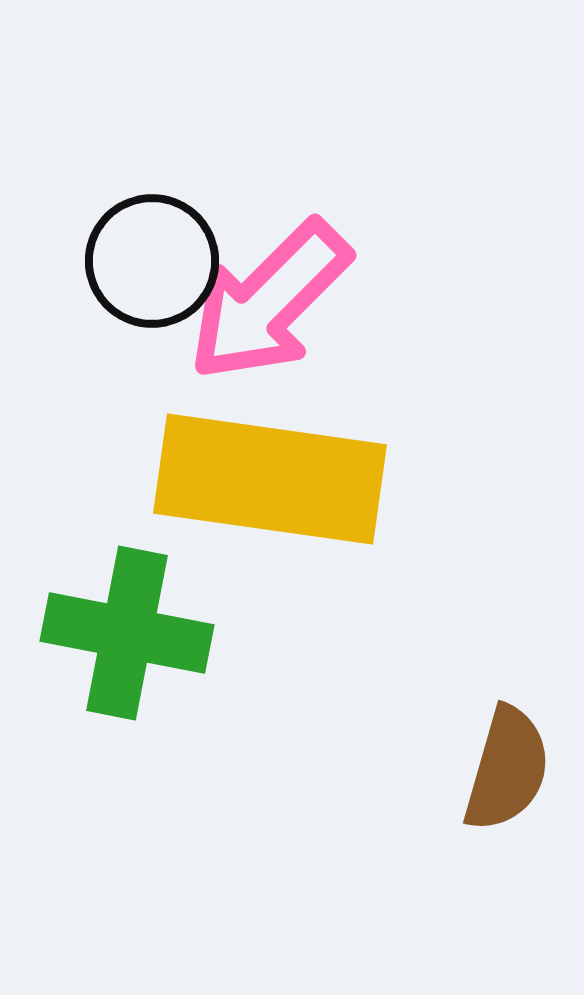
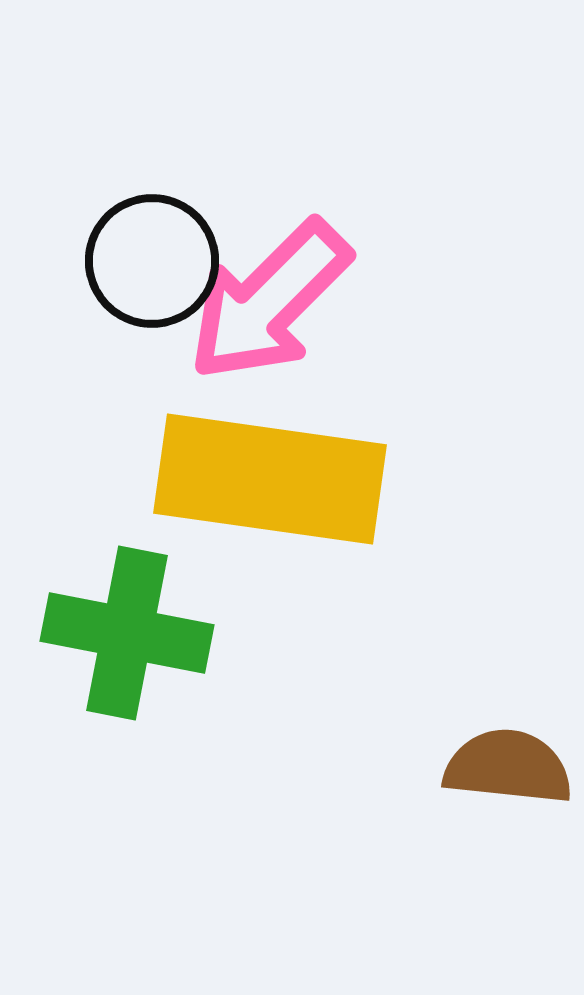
brown semicircle: moved 1 px right, 2 px up; rotated 100 degrees counterclockwise
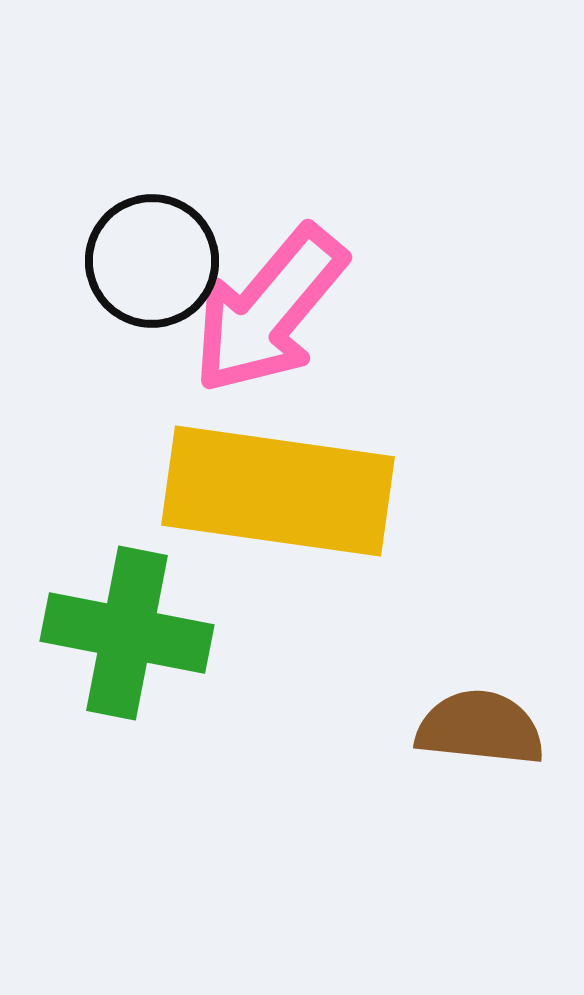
pink arrow: moved 9 px down; rotated 5 degrees counterclockwise
yellow rectangle: moved 8 px right, 12 px down
brown semicircle: moved 28 px left, 39 px up
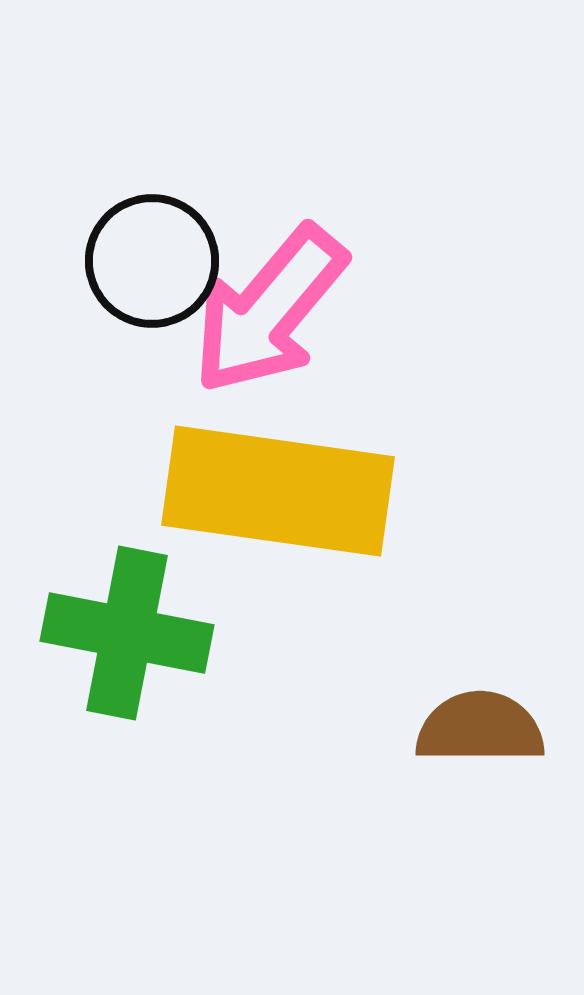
brown semicircle: rotated 6 degrees counterclockwise
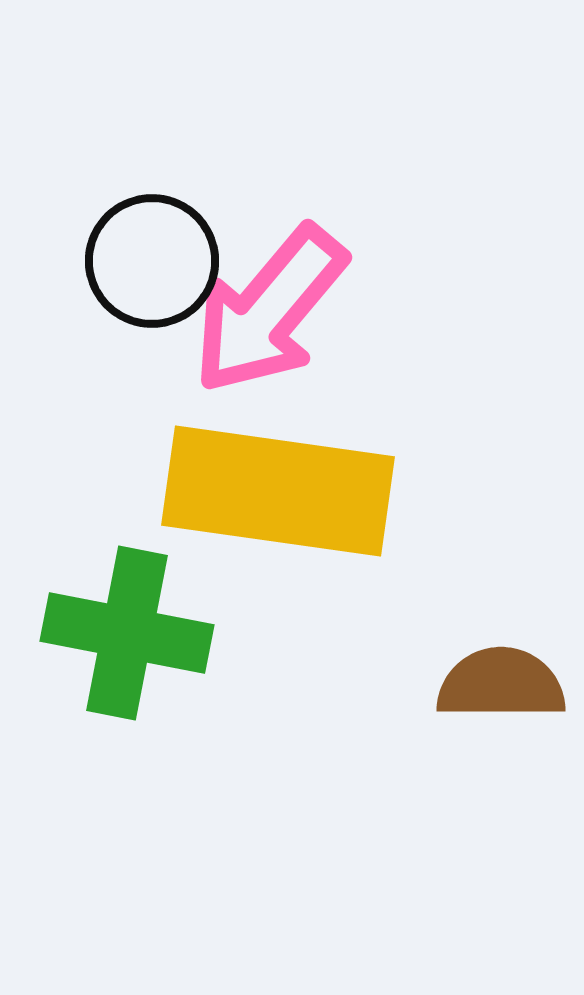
brown semicircle: moved 21 px right, 44 px up
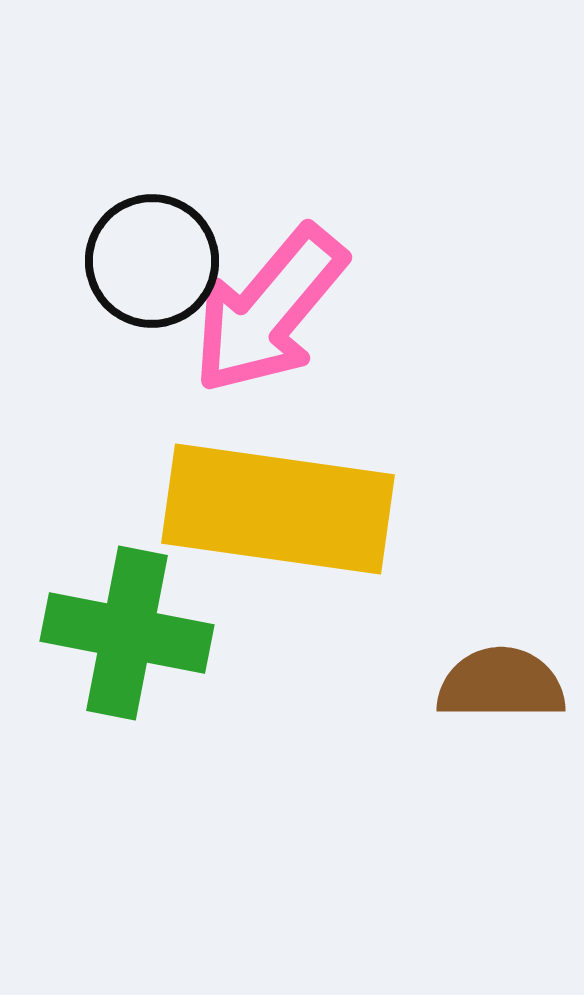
yellow rectangle: moved 18 px down
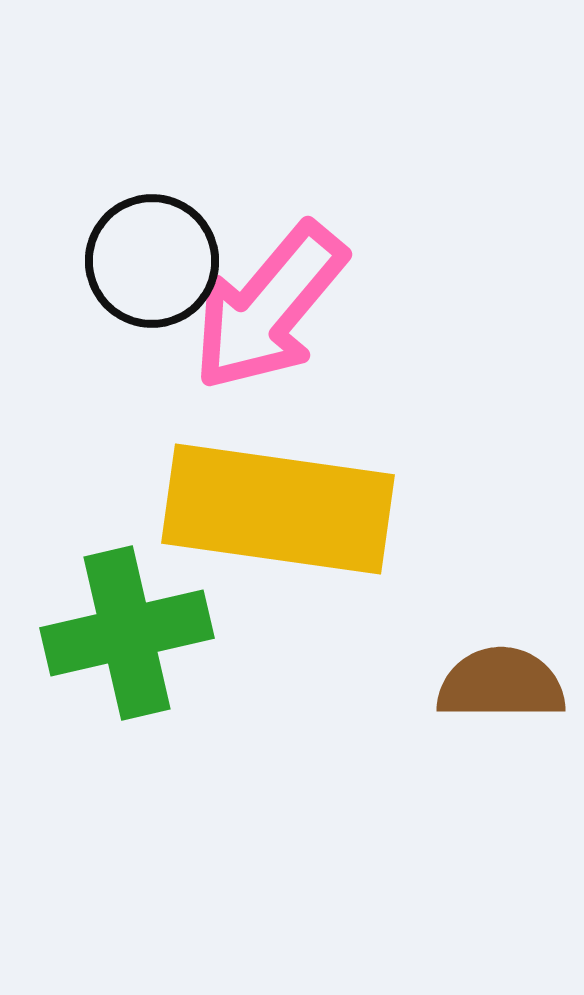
pink arrow: moved 3 px up
green cross: rotated 24 degrees counterclockwise
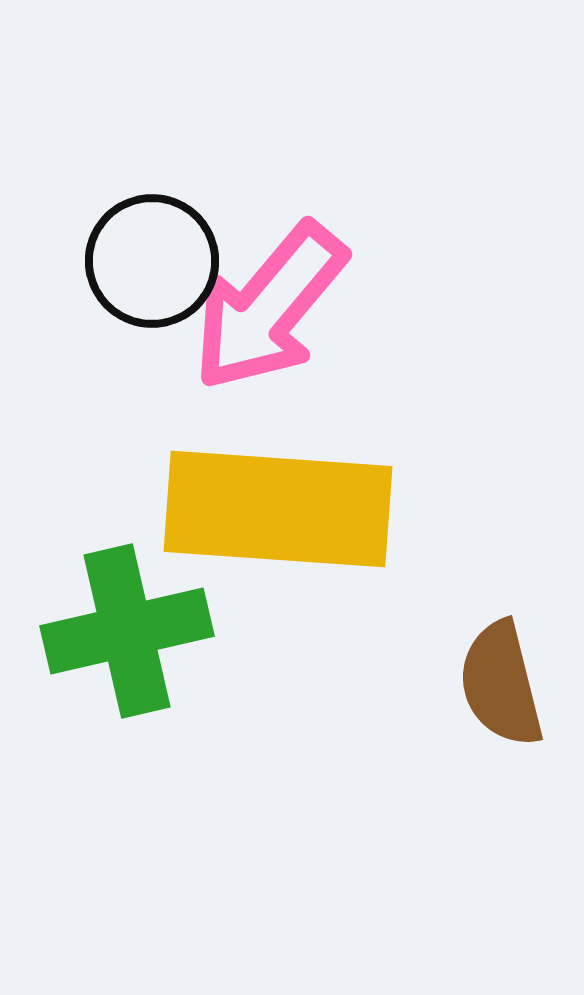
yellow rectangle: rotated 4 degrees counterclockwise
green cross: moved 2 px up
brown semicircle: rotated 104 degrees counterclockwise
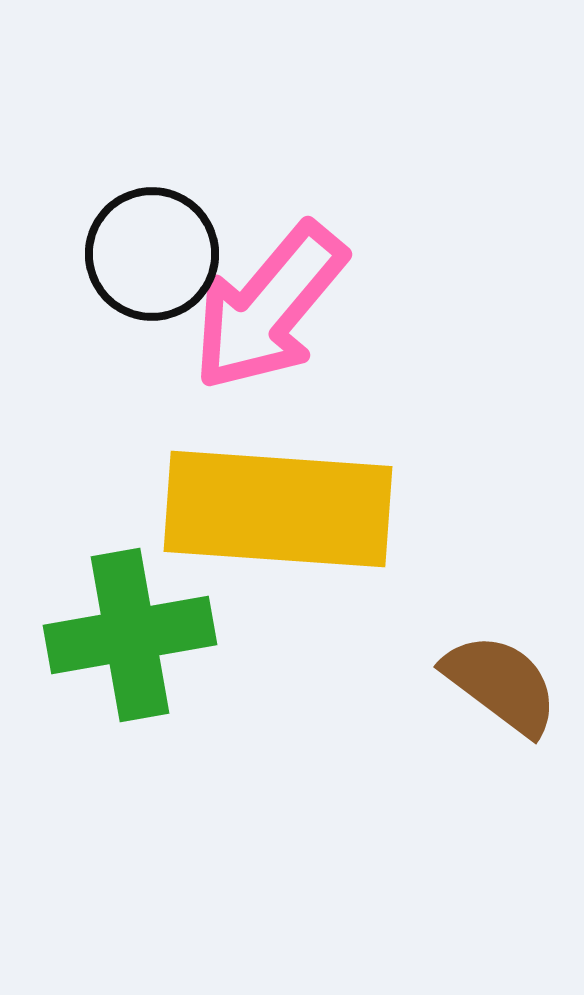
black circle: moved 7 px up
green cross: moved 3 px right, 4 px down; rotated 3 degrees clockwise
brown semicircle: rotated 141 degrees clockwise
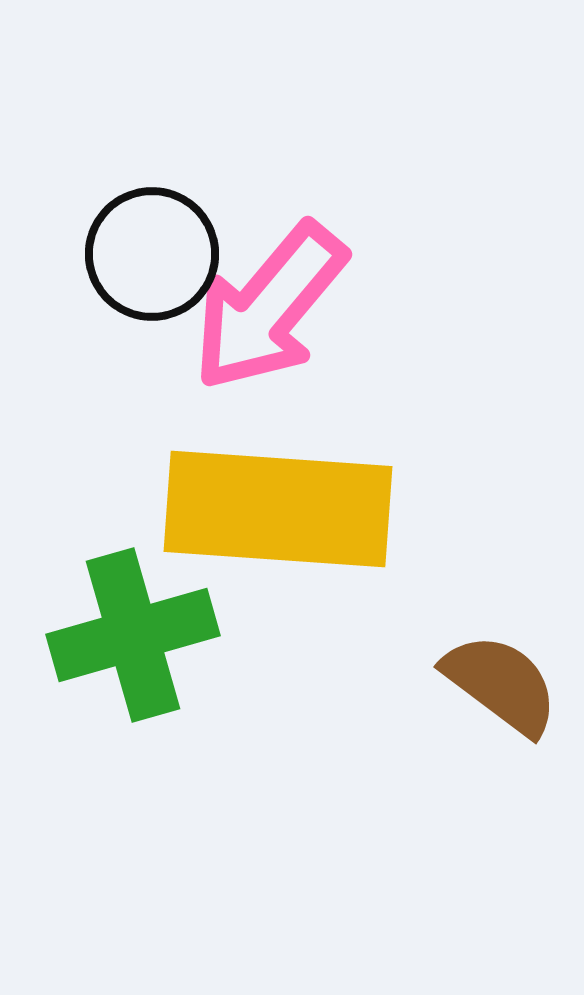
green cross: moved 3 px right; rotated 6 degrees counterclockwise
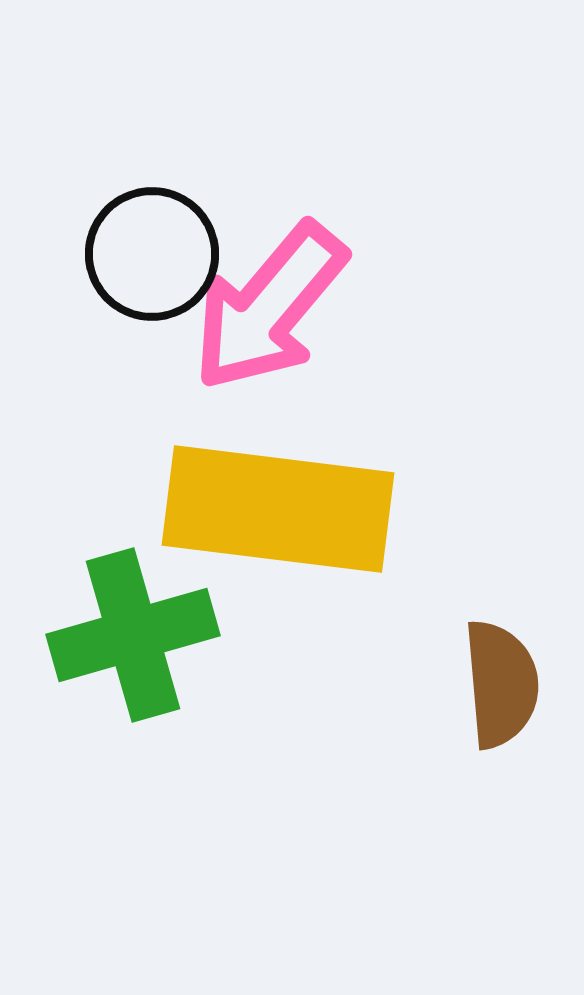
yellow rectangle: rotated 3 degrees clockwise
brown semicircle: rotated 48 degrees clockwise
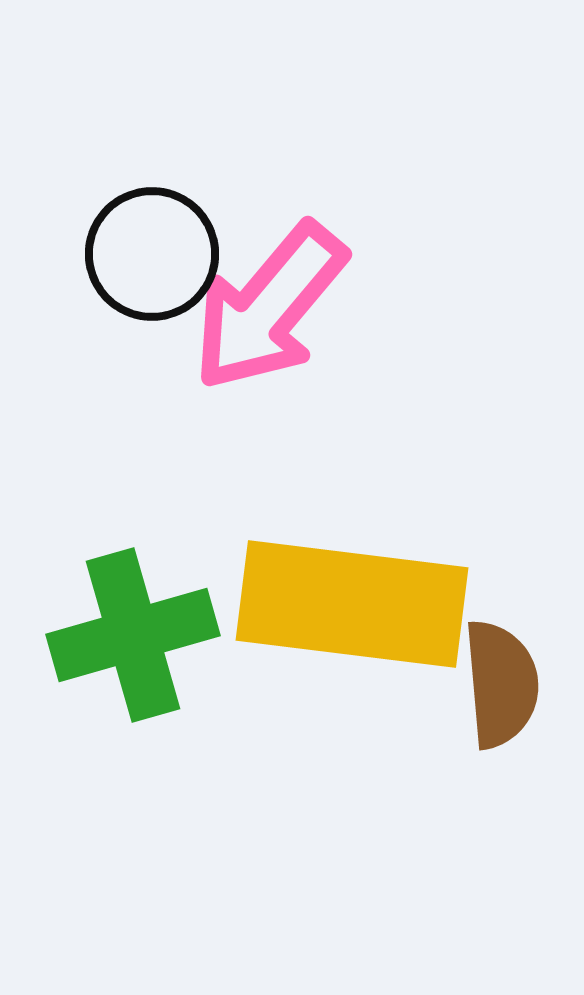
yellow rectangle: moved 74 px right, 95 px down
